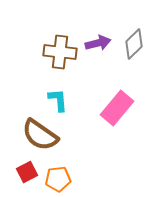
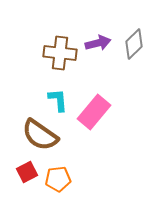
brown cross: moved 1 px down
pink rectangle: moved 23 px left, 4 px down
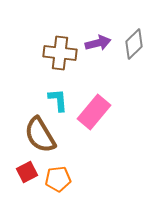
brown semicircle: rotated 24 degrees clockwise
